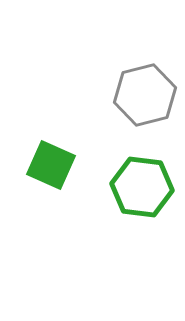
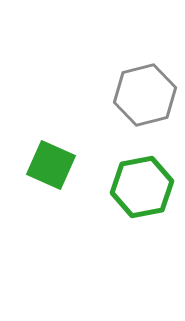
green hexagon: rotated 18 degrees counterclockwise
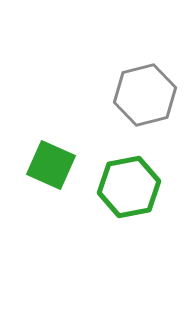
green hexagon: moved 13 px left
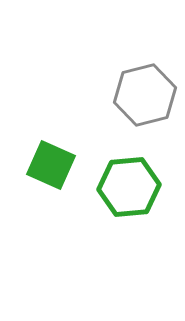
green hexagon: rotated 6 degrees clockwise
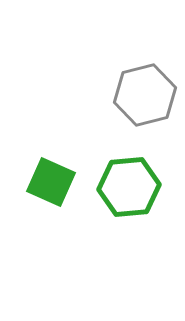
green square: moved 17 px down
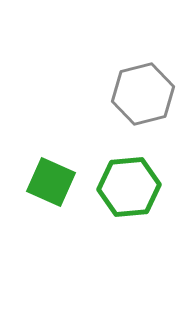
gray hexagon: moved 2 px left, 1 px up
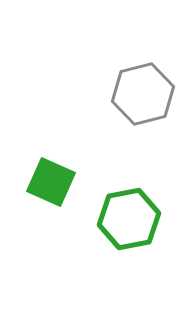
green hexagon: moved 32 px down; rotated 6 degrees counterclockwise
